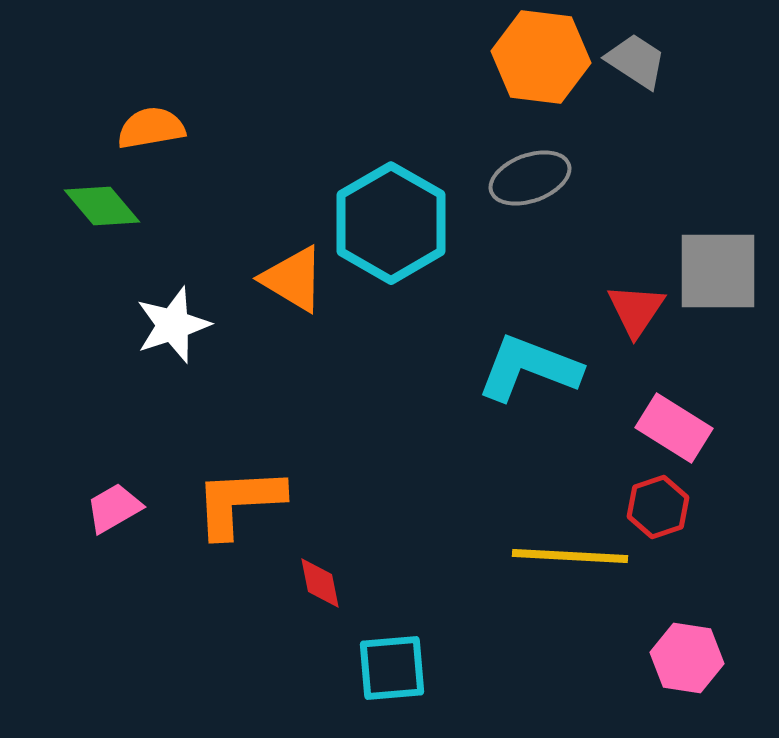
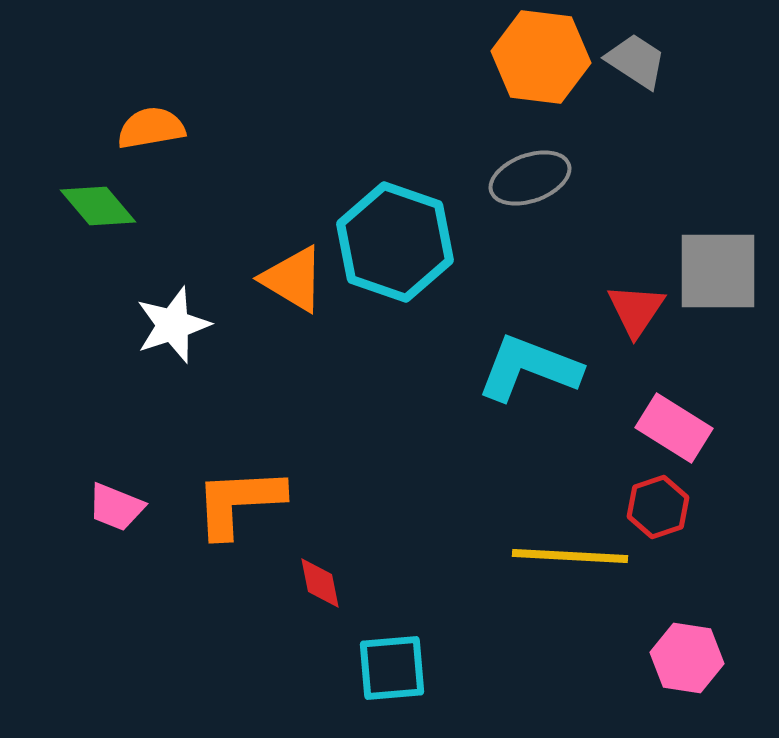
green diamond: moved 4 px left
cyan hexagon: moved 4 px right, 19 px down; rotated 11 degrees counterclockwise
pink trapezoid: moved 2 px right, 1 px up; rotated 128 degrees counterclockwise
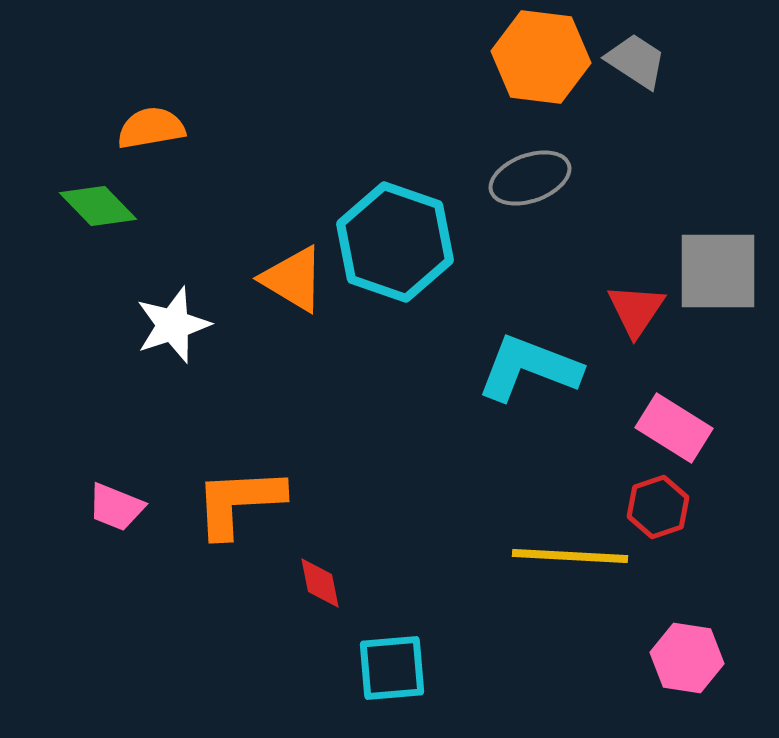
green diamond: rotated 4 degrees counterclockwise
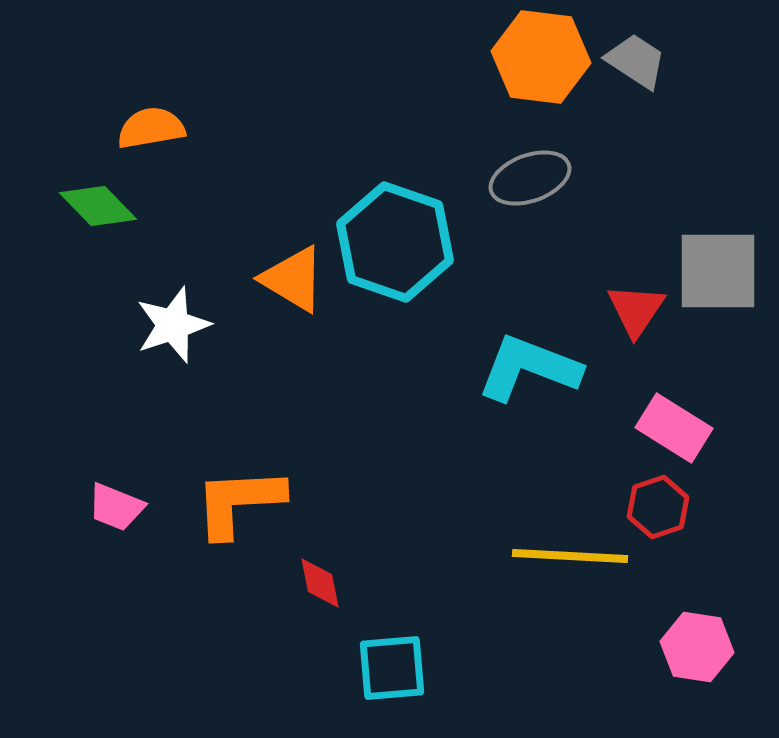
pink hexagon: moved 10 px right, 11 px up
